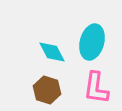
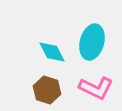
pink L-shape: rotated 72 degrees counterclockwise
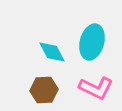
brown hexagon: moved 3 px left; rotated 20 degrees counterclockwise
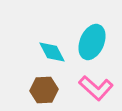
cyan ellipse: rotated 8 degrees clockwise
pink L-shape: rotated 16 degrees clockwise
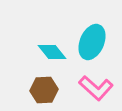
cyan diamond: rotated 12 degrees counterclockwise
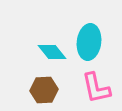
cyan ellipse: moved 3 px left; rotated 16 degrees counterclockwise
pink L-shape: rotated 36 degrees clockwise
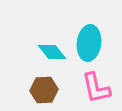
cyan ellipse: moved 1 px down
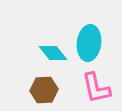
cyan diamond: moved 1 px right, 1 px down
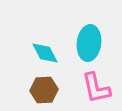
cyan diamond: moved 8 px left; rotated 12 degrees clockwise
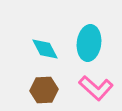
cyan diamond: moved 4 px up
pink L-shape: rotated 36 degrees counterclockwise
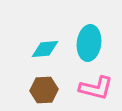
cyan diamond: rotated 68 degrees counterclockwise
pink L-shape: rotated 28 degrees counterclockwise
